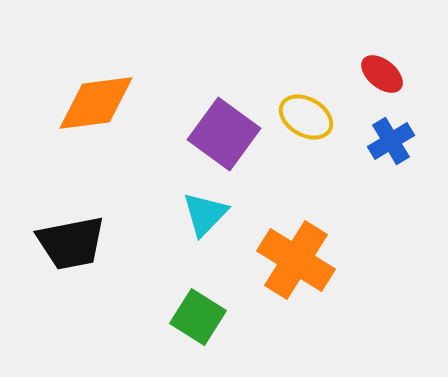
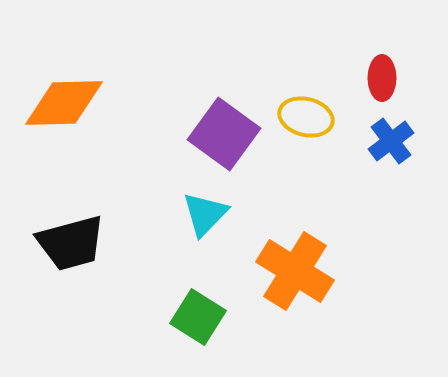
red ellipse: moved 4 px down; rotated 51 degrees clockwise
orange diamond: moved 32 px left; rotated 6 degrees clockwise
yellow ellipse: rotated 16 degrees counterclockwise
blue cross: rotated 6 degrees counterclockwise
black trapezoid: rotated 4 degrees counterclockwise
orange cross: moved 1 px left, 11 px down
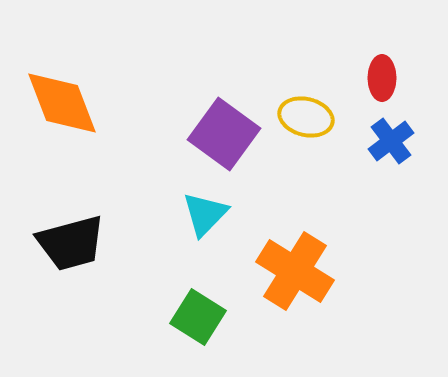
orange diamond: moved 2 px left; rotated 70 degrees clockwise
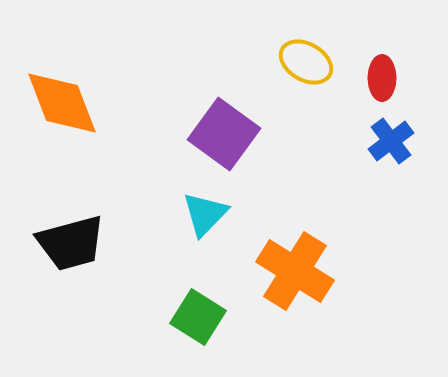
yellow ellipse: moved 55 px up; rotated 16 degrees clockwise
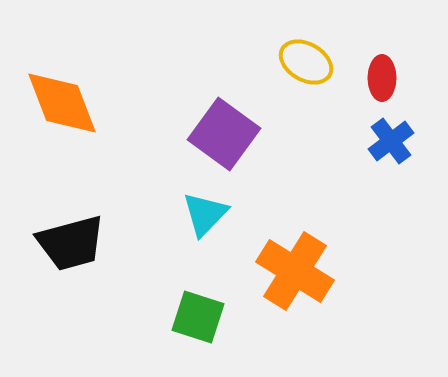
green square: rotated 14 degrees counterclockwise
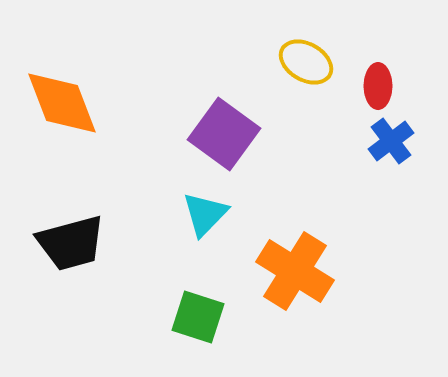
red ellipse: moved 4 px left, 8 px down
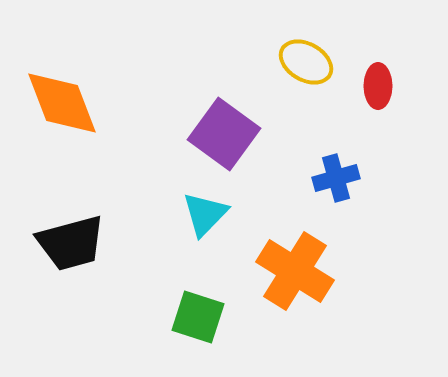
blue cross: moved 55 px left, 37 px down; rotated 21 degrees clockwise
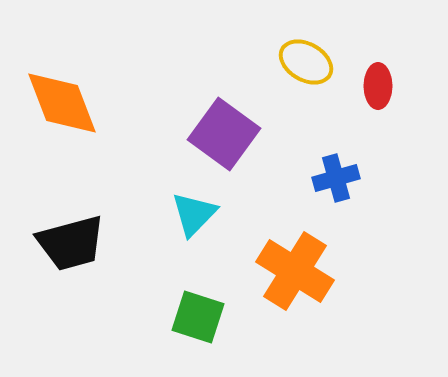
cyan triangle: moved 11 px left
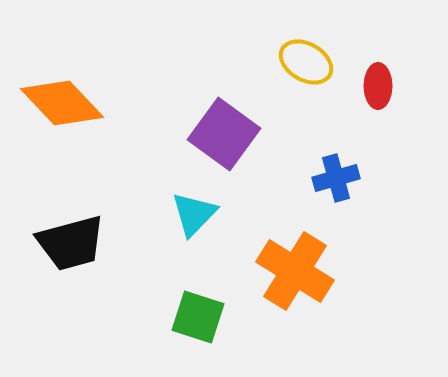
orange diamond: rotated 22 degrees counterclockwise
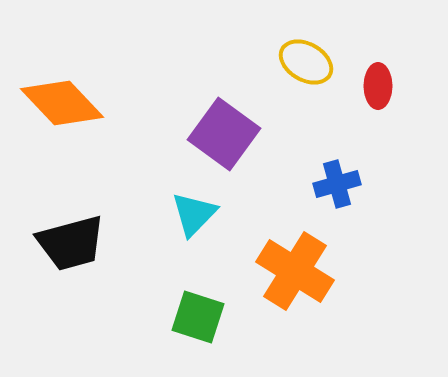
blue cross: moved 1 px right, 6 px down
